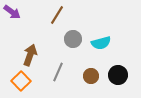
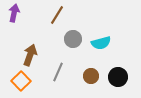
purple arrow: moved 2 px right, 1 px down; rotated 114 degrees counterclockwise
black circle: moved 2 px down
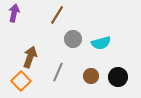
brown arrow: moved 2 px down
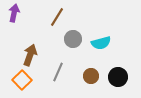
brown line: moved 2 px down
brown arrow: moved 2 px up
orange square: moved 1 px right, 1 px up
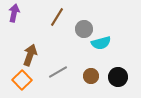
gray circle: moved 11 px right, 10 px up
gray line: rotated 36 degrees clockwise
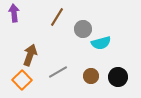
purple arrow: rotated 18 degrees counterclockwise
gray circle: moved 1 px left
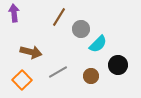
brown line: moved 2 px right
gray circle: moved 2 px left
cyan semicircle: moved 3 px left, 1 px down; rotated 30 degrees counterclockwise
brown arrow: moved 1 px right, 3 px up; rotated 85 degrees clockwise
black circle: moved 12 px up
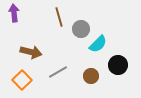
brown line: rotated 48 degrees counterclockwise
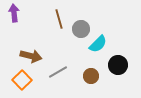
brown line: moved 2 px down
brown arrow: moved 4 px down
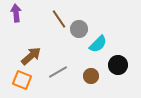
purple arrow: moved 2 px right
brown line: rotated 18 degrees counterclockwise
gray circle: moved 2 px left
brown arrow: rotated 55 degrees counterclockwise
orange square: rotated 24 degrees counterclockwise
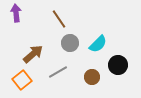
gray circle: moved 9 px left, 14 px down
brown arrow: moved 2 px right, 2 px up
brown circle: moved 1 px right, 1 px down
orange square: rotated 30 degrees clockwise
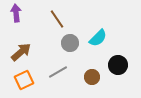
brown line: moved 2 px left
cyan semicircle: moved 6 px up
brown arrow: moved 12 px left, 2 px up
orange square: moved 2 px right; rotated 12 degrees clockwise
